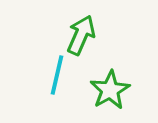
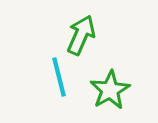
cyan line: moved 2 px right, 2 px down; rotated 27 degrees counterclockwise
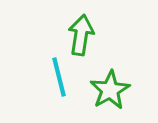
green arrow: rotated 15 degrees counterclockwise
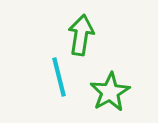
green star: moved 2 px down
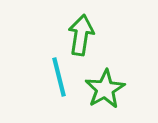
green star: moved 5 px left, 3 px up
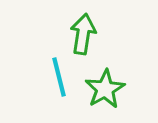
green arrow: moved 2 px right, 1 px up
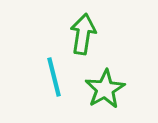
cyan line: moved 5 px left
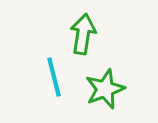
green star: rotated 9 degrees clockwise
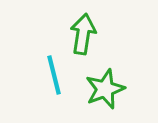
cyan line: moved 2 px up
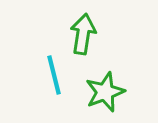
green star: moved 3 px down
